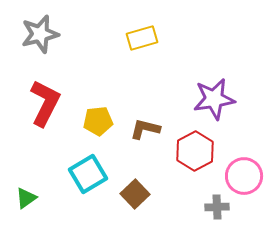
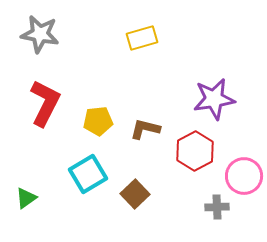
gray star: rotated 24 degrees clockwise
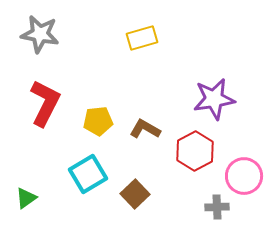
brown L-shape: rotated 16 degrees clockwise
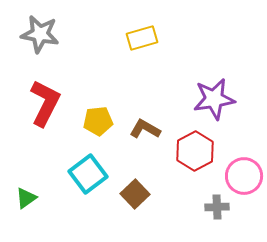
cyan square: rotated 6 degrees counterclockwise
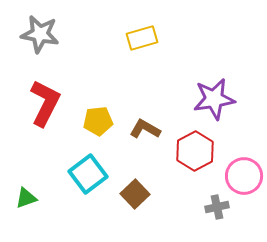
green triangle: rotated 15 degrees clockwise
gray cross: rotated 10 degrees counterclockwise
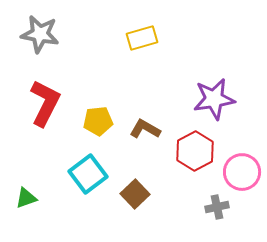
pink circle: moved 2 px left, 4 px up
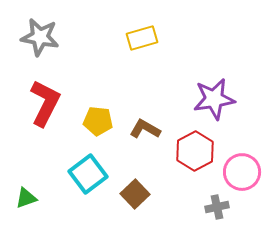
gray star: moved 3 px down
yellow pentagon: rotated 12 degrees clockwise
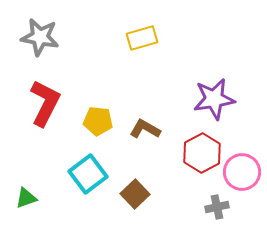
red hexagon: moved 7 px right, 2 px down
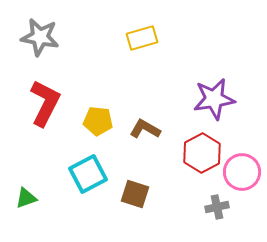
cyan square: rotated 9 degrees clockwise
brown square: rotated 28 degrees counterclockwise
